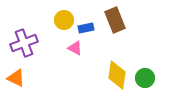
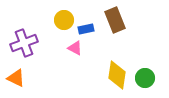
blue rectangle: moved 1 px down
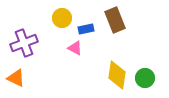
yellow circle: moved 2 px left, 2 px up
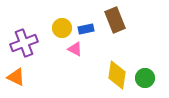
yellow circle: moved 10 px down
pink triangle: moved 1 px down
orange triangle: moved 1 px up
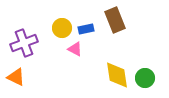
yellow diamond: rotated 16 degrees counterclockwise
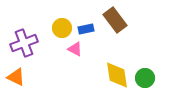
brown rectangle: rotated 15 degrees counterclockwise
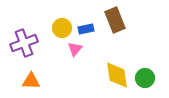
brown rectangle: rotated 15 degrees clockwise
pink triangle: rotated 42 degrees clockwise
orange triangle: moved 15 px right, 4 px down; rotated 24 degrees counterclockwise
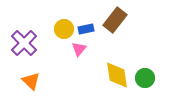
brown rectangle: rotated 60 degrees clockwise
yellow circle: moved 2 px right, 1 px down
purple cross: rotated 24 degrees counterclockwise
pink triangle: moved 4 px right
orange triangle: rotated 42 degrees clockwise
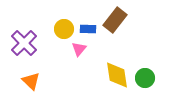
blue rectangle: moved 2 px right; rotated 14 degrees clockwise
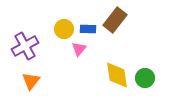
purple cross: moved 1 px right, 3 px down; rotated 16 degrees clockwise
orange triangle: rotated 24 degrees clockwise
